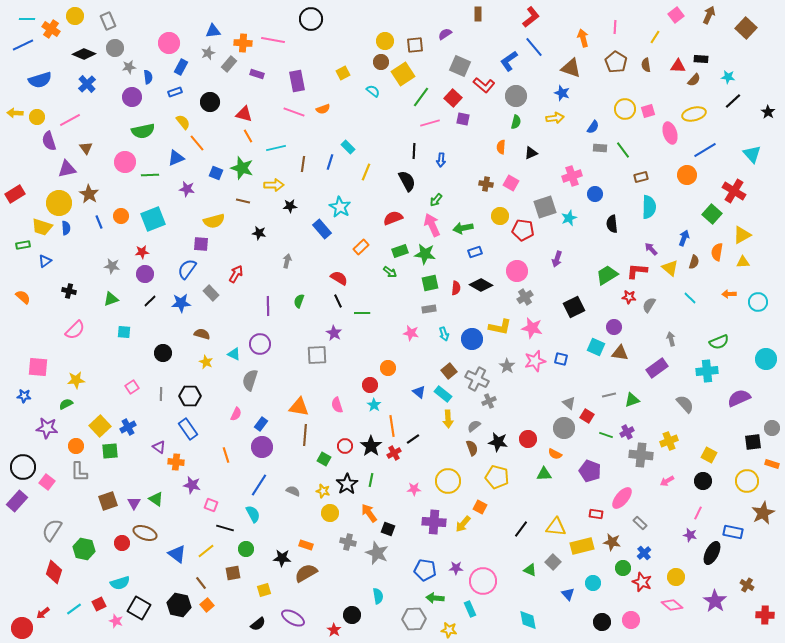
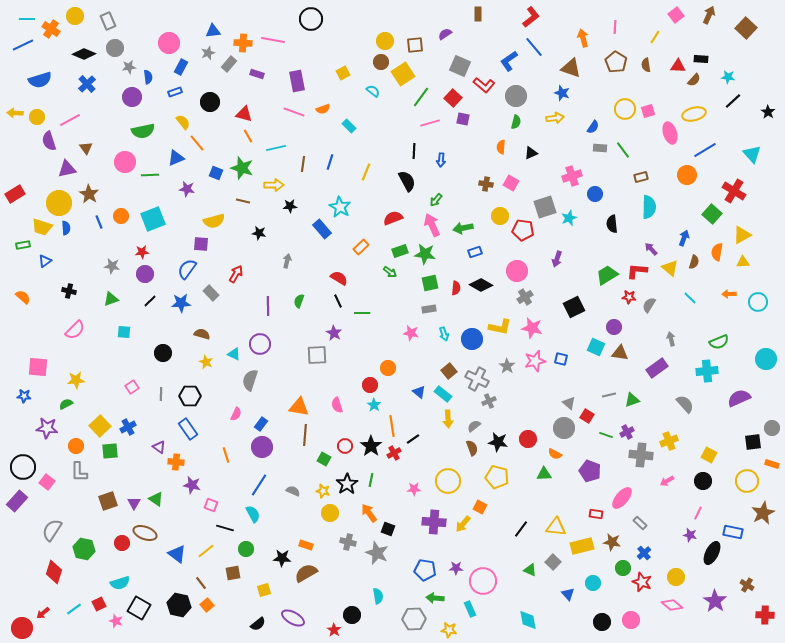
cyan rectangle at (348, 147): moved 1 px right, 21 px up
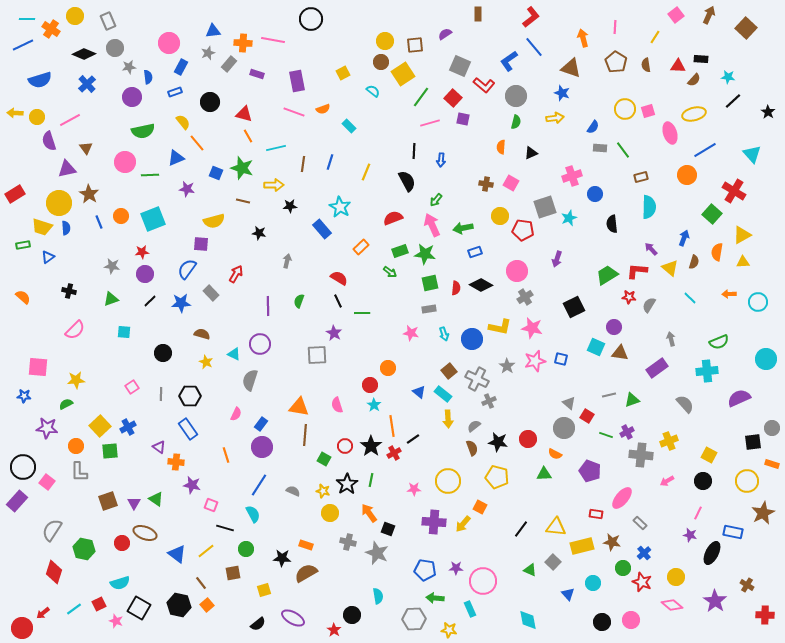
blue triangle at (45, 261): moved 3 px right, 4 px up
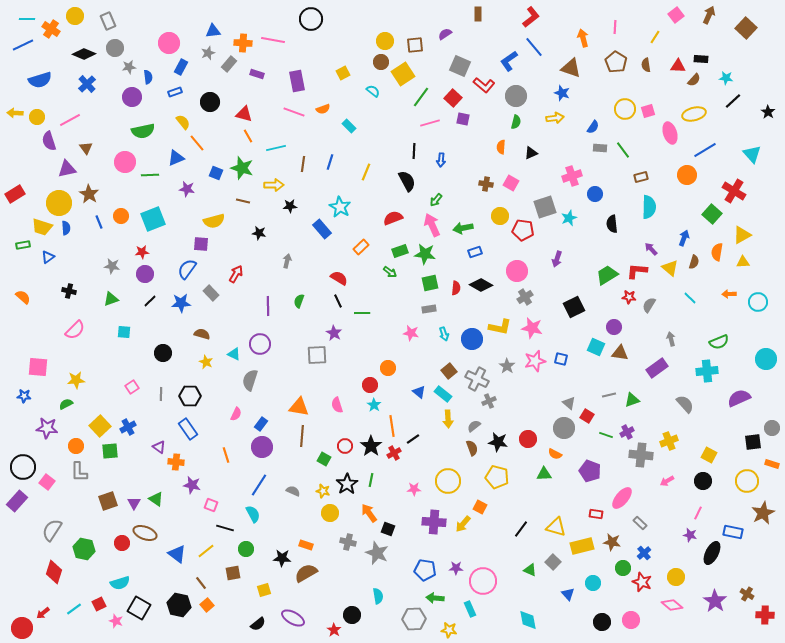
cyan star at (728, 77): moved 2 px left, 1 px down
brown line at (305, 435): moved 3 px left, 1 px down
yellow triangle at (556, 527): rotated 10 degrees clockwise
brown cross at (747, 585): moved 9 px down
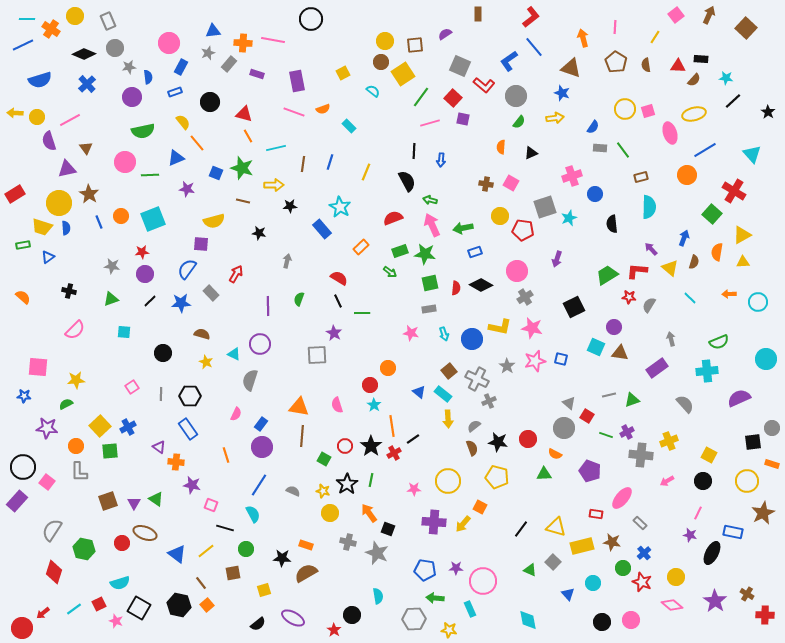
green semicircle at (516, 122): moved 3 px right; rotated 24 degrees clockwise
green arrow at (436, 200): moved 6 px left; rotated 64 degrees clockwise
green semicircle at (299, 301): moved 2 px up
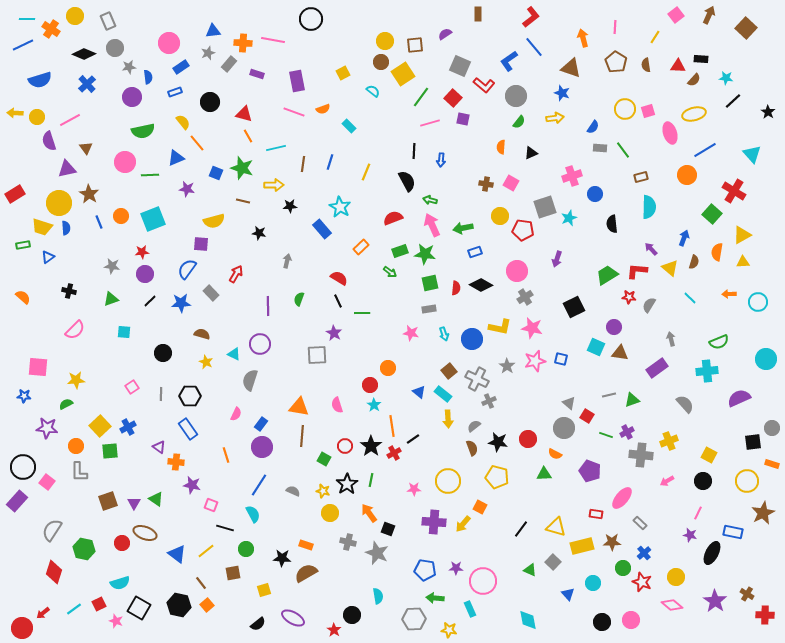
blue rectangle at (181, 67): rotated 28 degrees clockwise
brown star at (612, 542): rotated 12 degrees counterclockwise
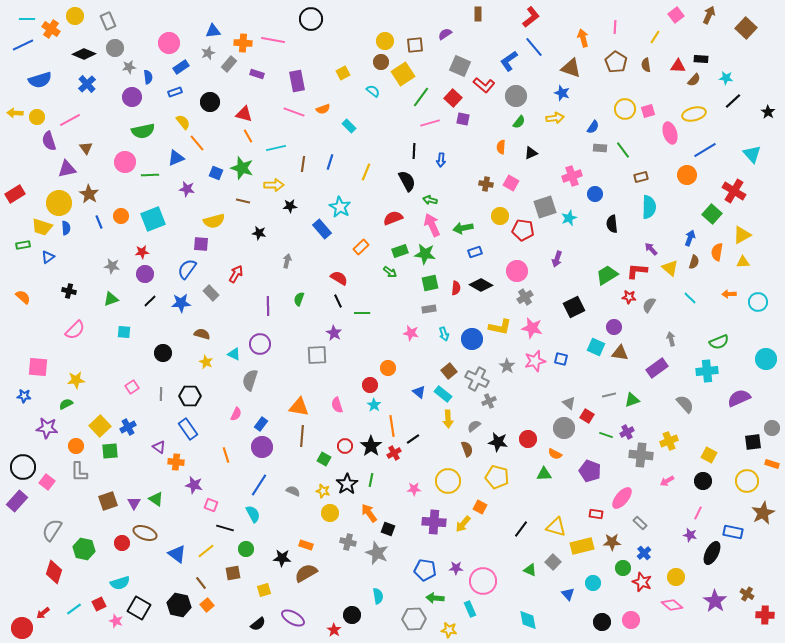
blue arrow at (684, 238): moved 6 px right
brown semicircle at (472, 448): moved 5 px left, 1 px down
purple star at (192, 485): moved 2 px right
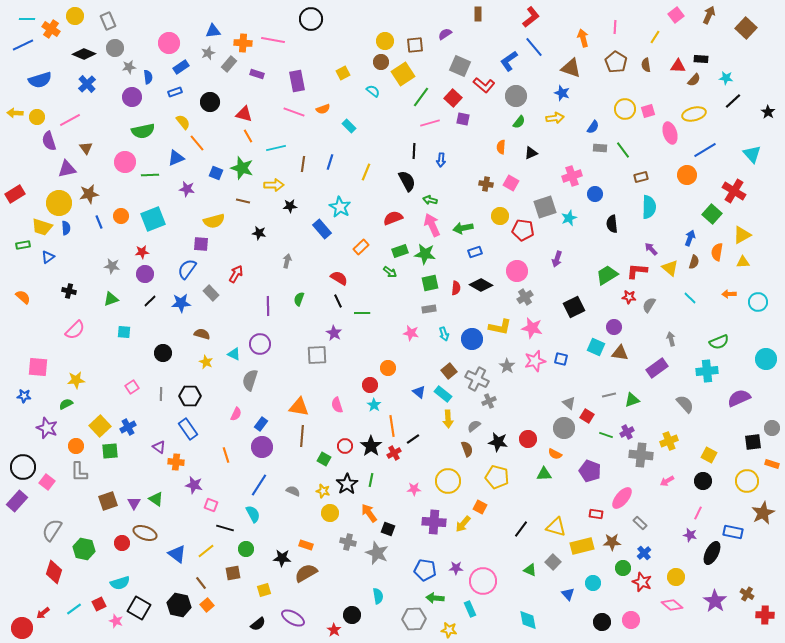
brown star at (89, 194): rotated 30 degrees clockwise
purple star at (47, 428): rotated 15 degrees clockwise
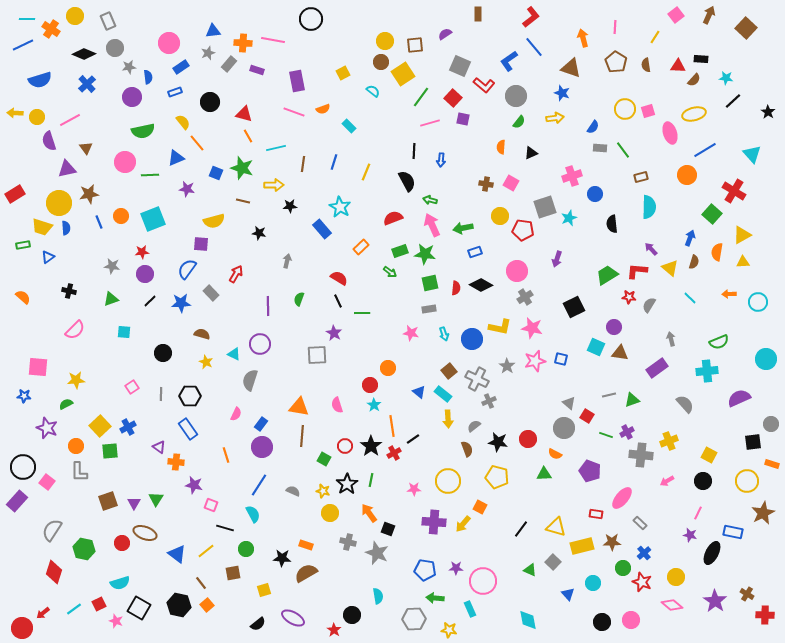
purple rectangle at (257, 74): moved 4 px up
blue line at (330, 162): moved 4 px right
gray circle at (772, 428): moved 1 px left, 4 px up
green triangle at (156, 499): rotated 28 degrees clockwise
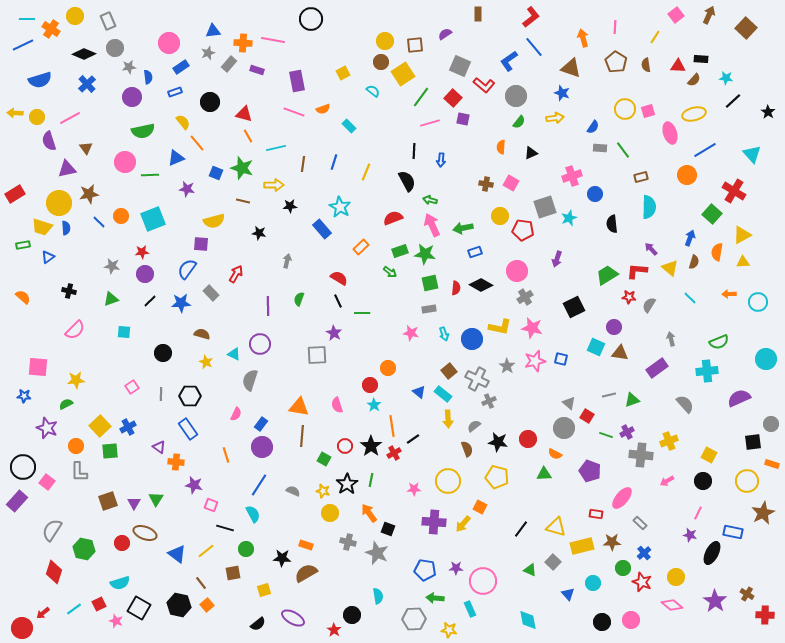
pink line at (70, 120): moved 2 px up
blue line at (99, 222): rotated 24 degrees counterclockwise
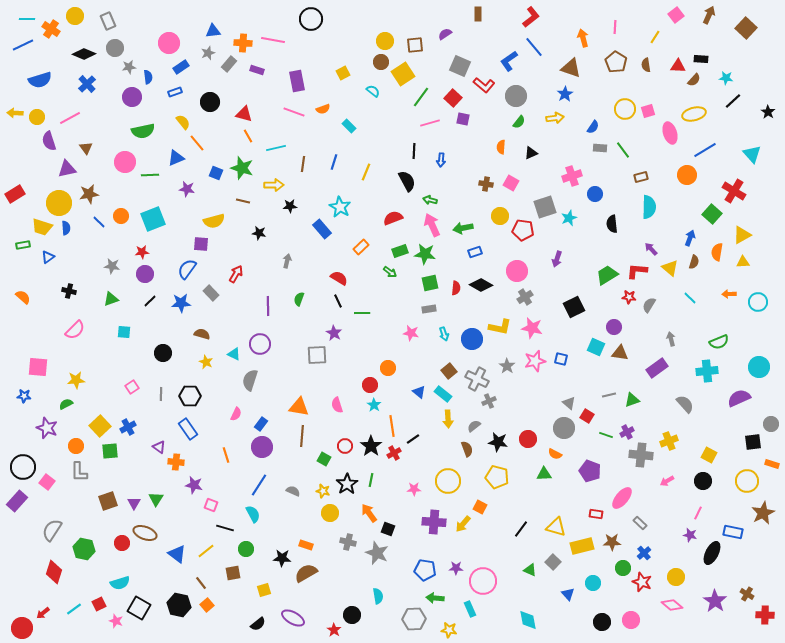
blue star at (562, 93): moved 3 px right, 1 px down; rotated 21 degrees clockwise
cyan circle at (766, 359): moved 7 px left, 8 px down
